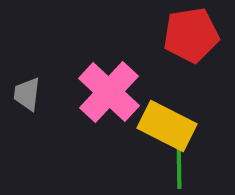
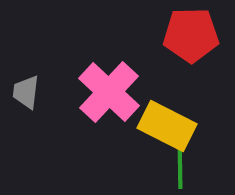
red pentagon: rotated 8 degrees clockwise
gray trapezoid: moved 1 px left, 2 px up
green line: moved 1 px right
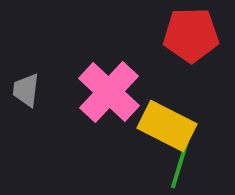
gray trapezoid: moved 2 px up
green line: rotated 18 degrees clockwise
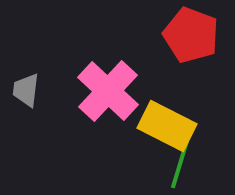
red pentagon: rotated 22 degrees clockwise
pink cross: moved 1 px left, 1 px up
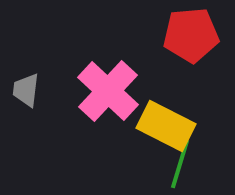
red pentagon: rotated 26 degrees counterclockwise
yellow rectangle: moved 1 px left
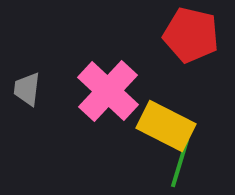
red pentagon: rotated 18 degrees clockwise
gray trapezoid: moved 1 px right, 1 px up
green line: moved 1 px up
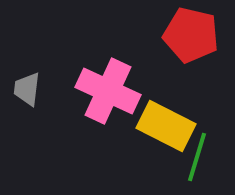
pink cross: rotated 18 degrees counterclockwise
green line: moved 17 px right, 6 px up
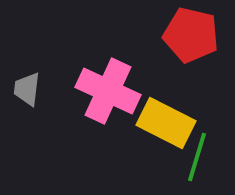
yellow rectangle: moved 3 px up
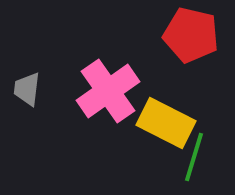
pink cross: rotated 30 degrees clockwise
green line: moved 3 px left
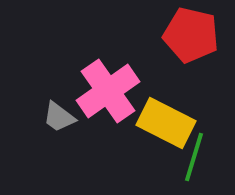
gray trapezoid: moved 32 px right, 28 px down; rotated 60 degrees counterclockwise
